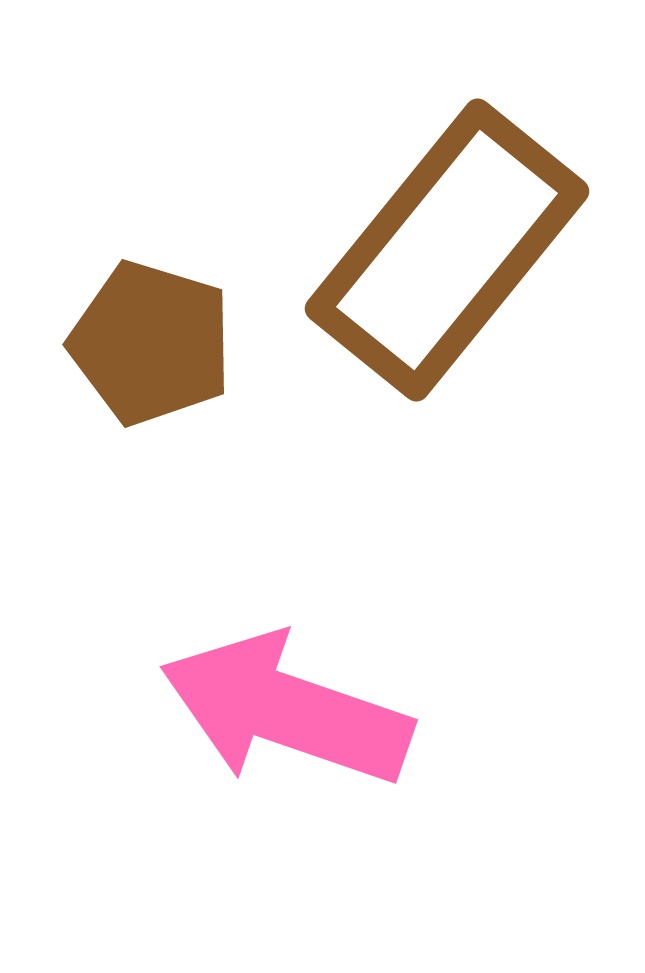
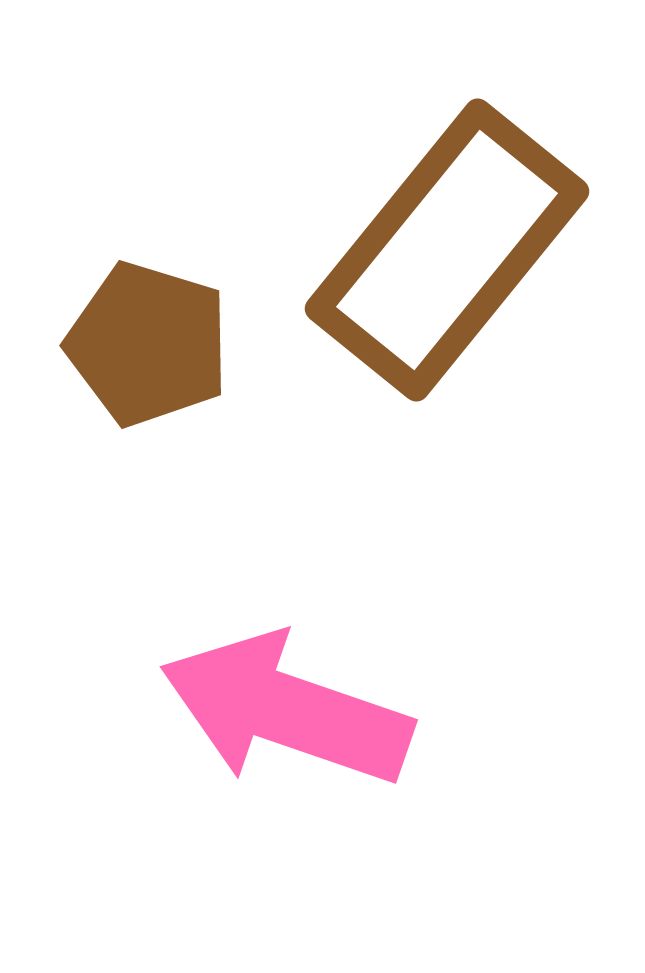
brown pentagon: moved 3 px left, 1 px down
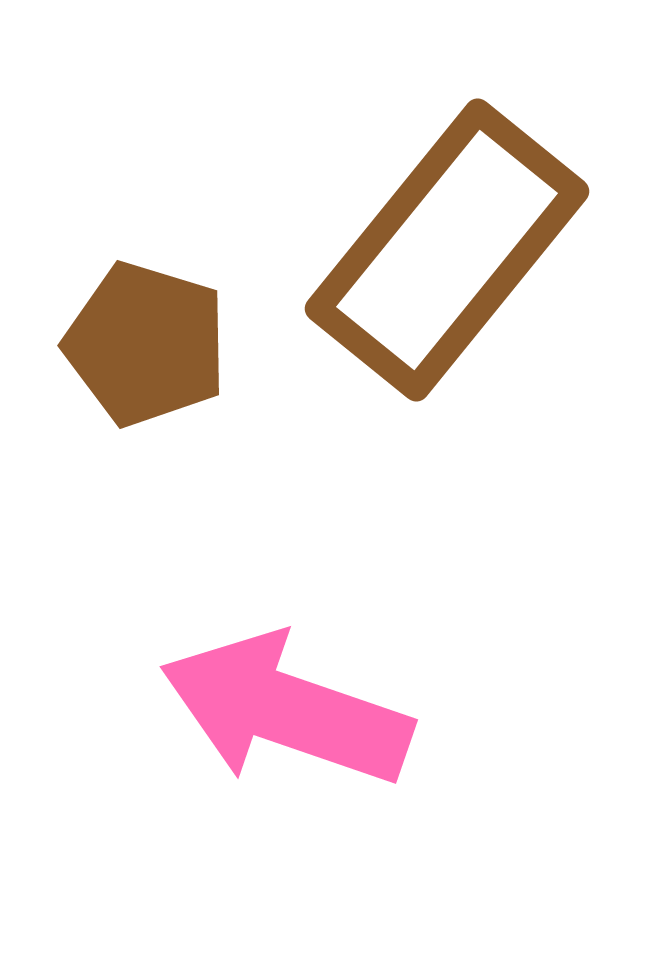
brown pentagon: moved 2 px left
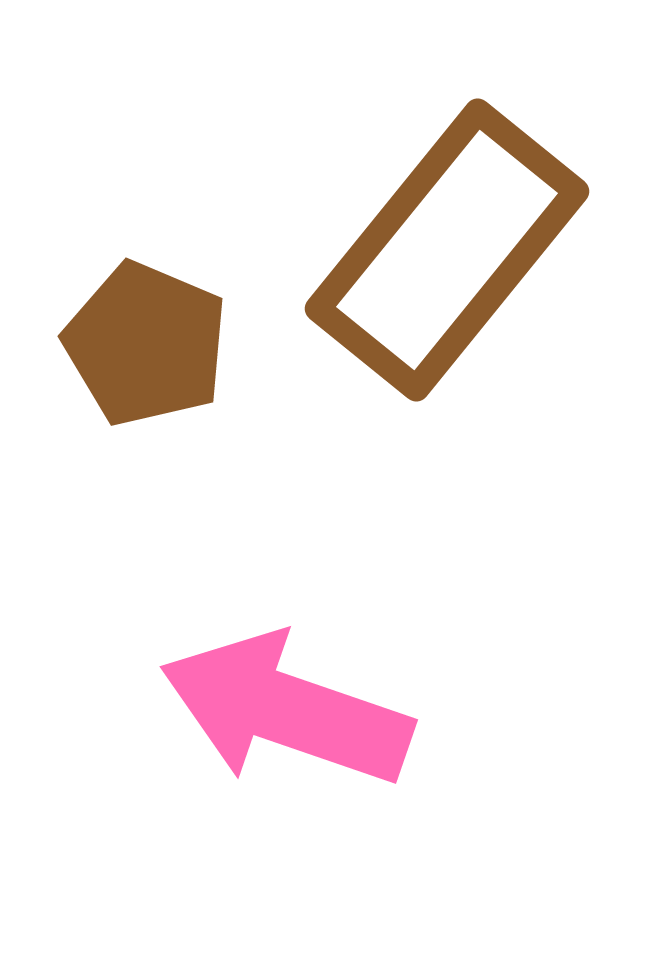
brown pentagon: rotated 6 degrees clockwise
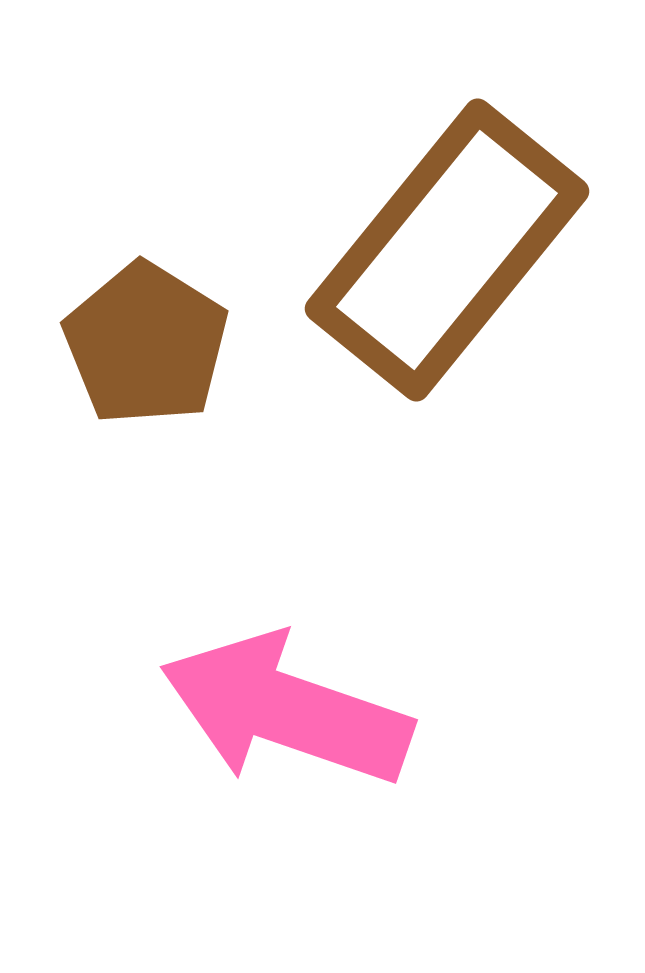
brown pentagon: rotated 9 degrees clockwise
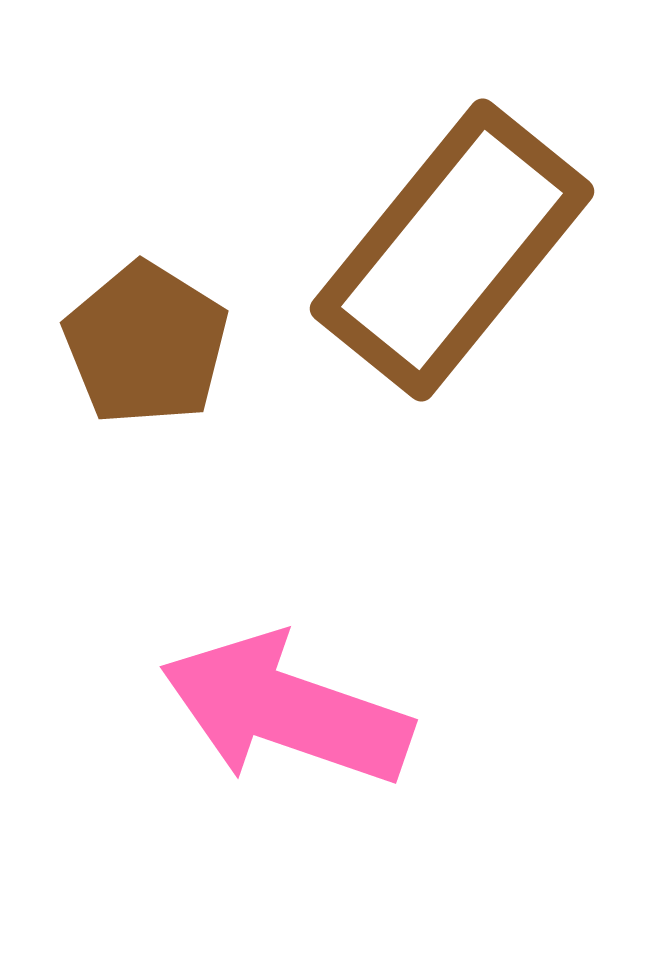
brown rectangle: moved 5 px right
